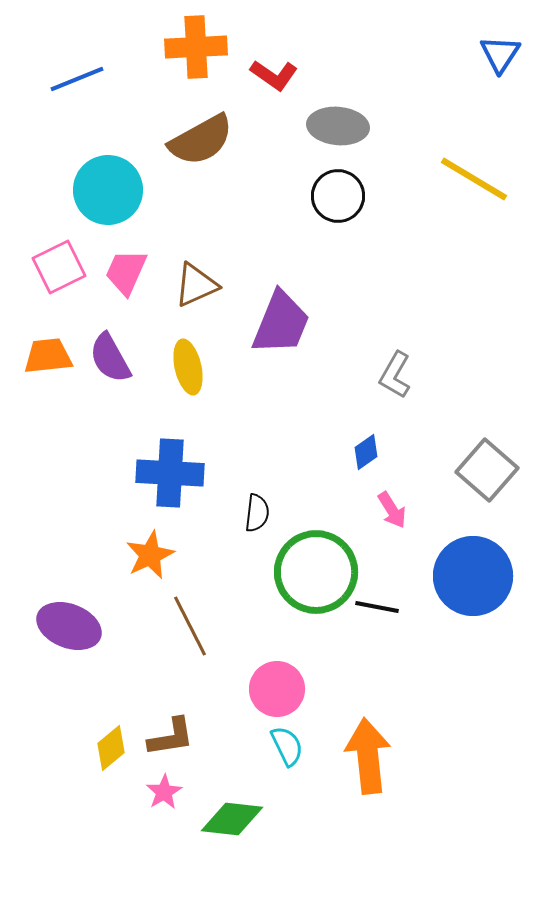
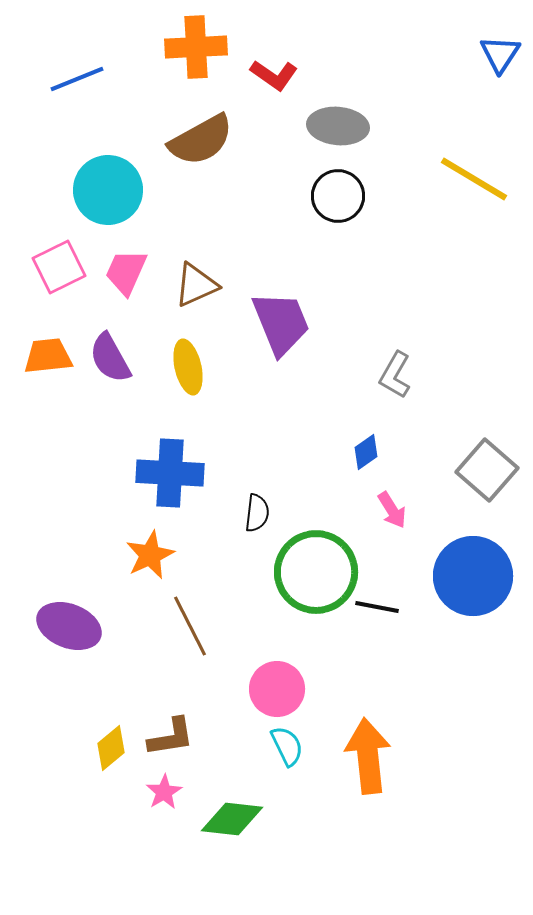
purple trapezoid: rotated 44 degrees counterclockwise
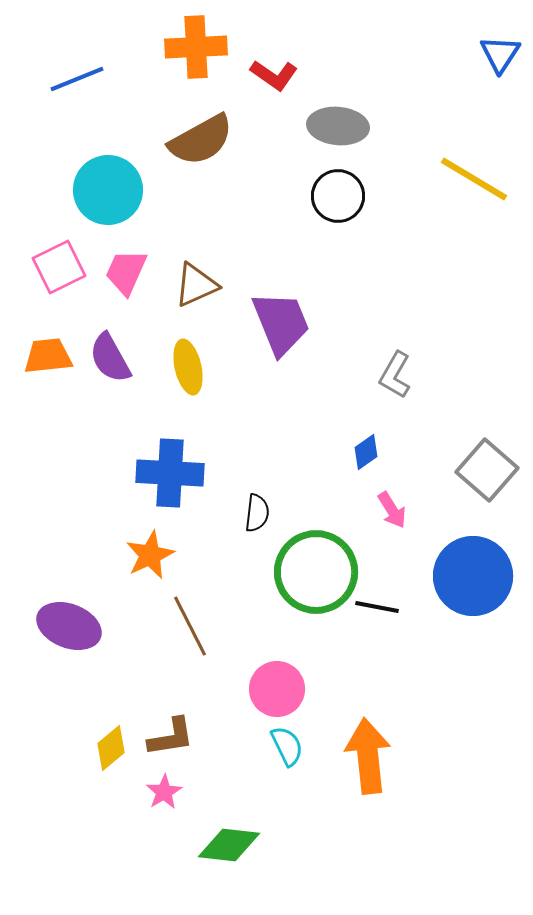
green diamond: moved 3 px left, 26 px down
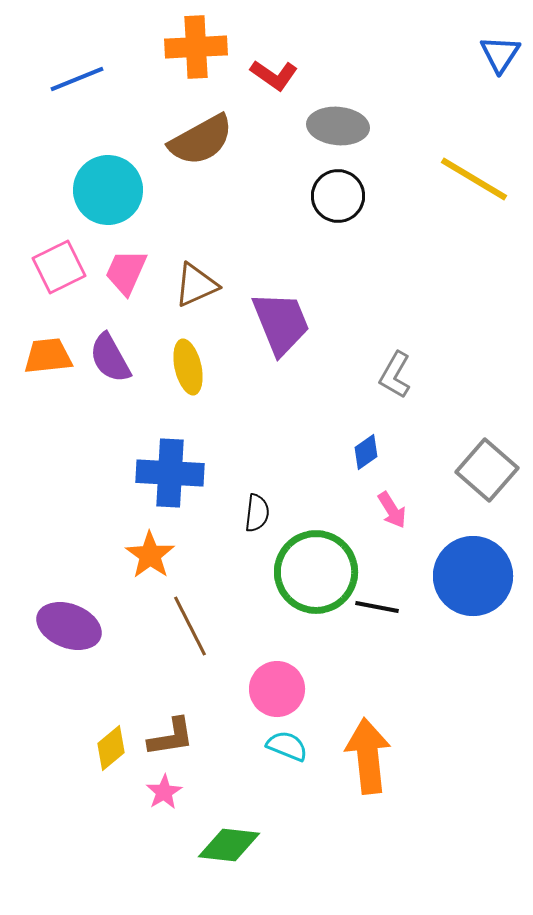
orange star: rotated 12 degrees counterclockwise
cyan semicircle: rotated 42 degrees counterclockwise
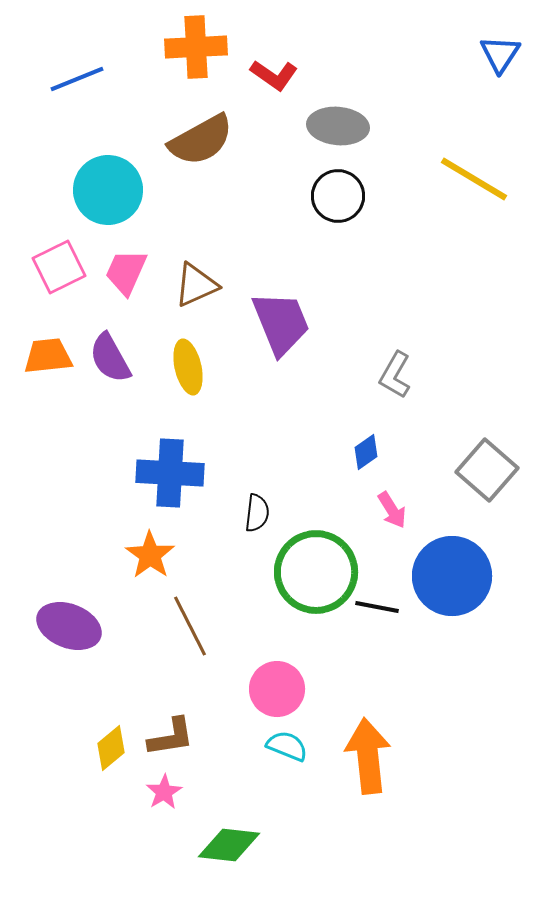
blue circle: moved 21 px left
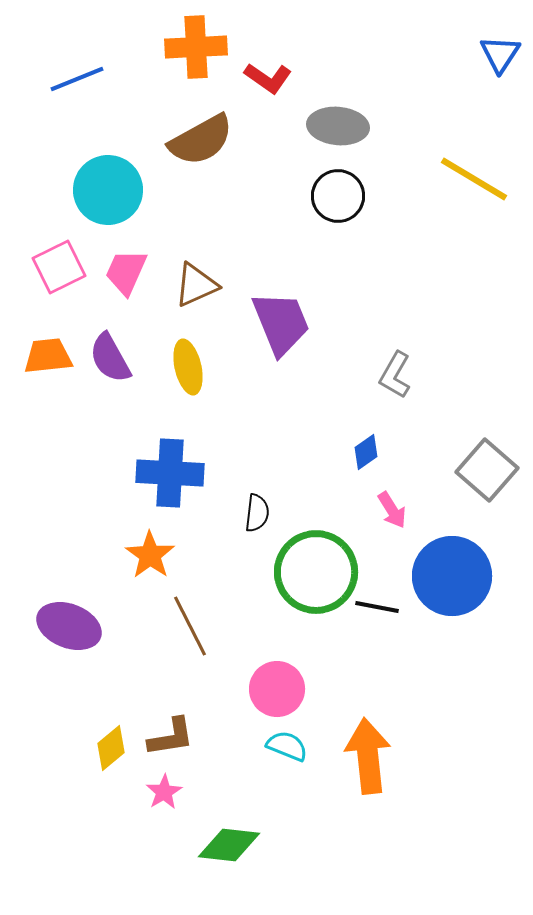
red L-shape: moved 6 px left, 3 px down
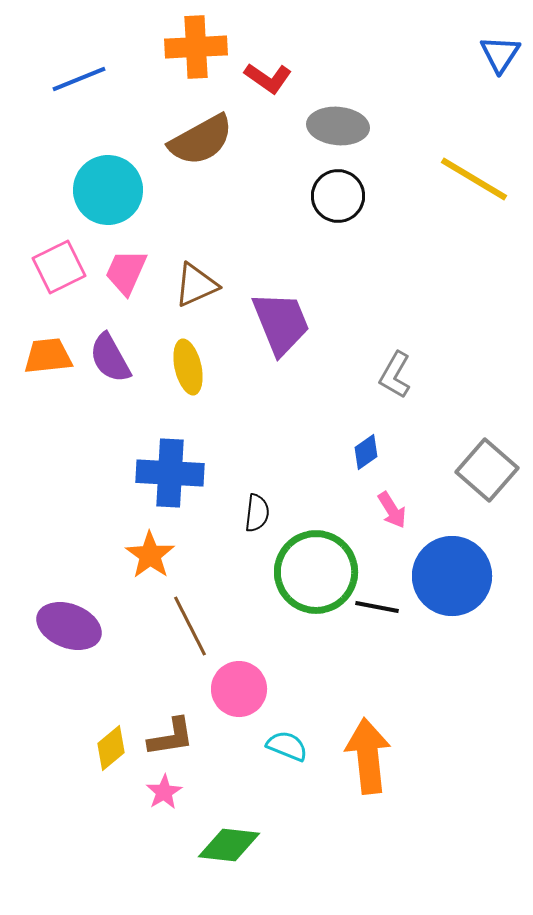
blue line: moved 2 px right
pink circle: moved 38 px left
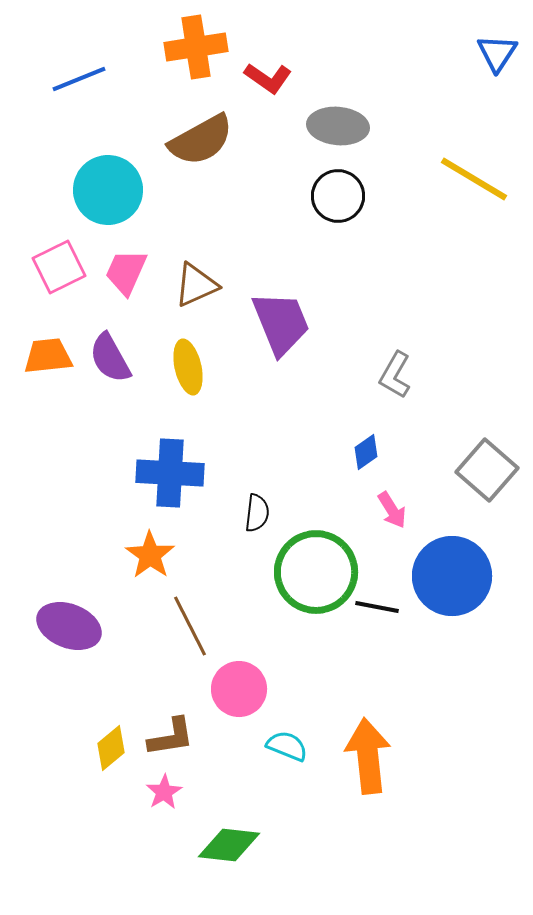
orange cross: rotated 6 degrees counterclockwise
blue triangle: moved 3 px left, 1 px up
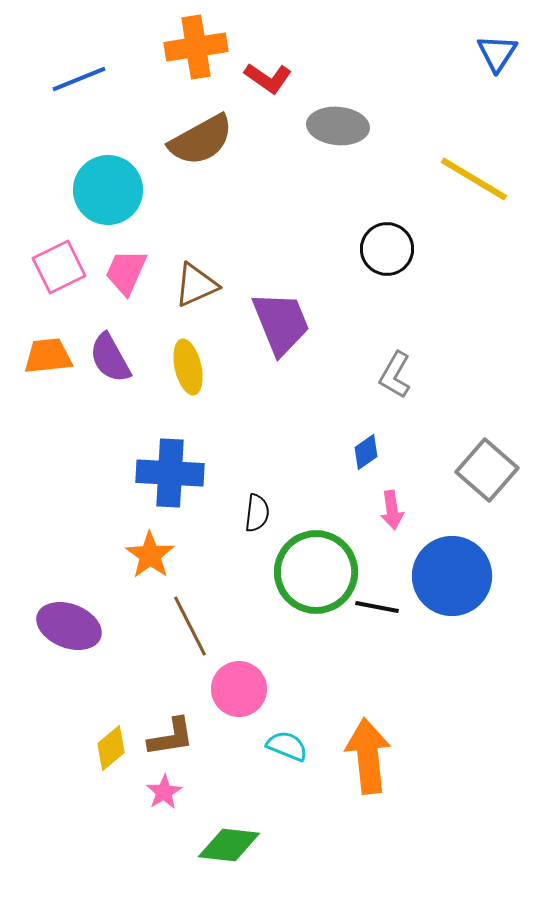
black circle: moved 49 px right, 53 px down
pink arrow: rotated 24 degrees clockwise
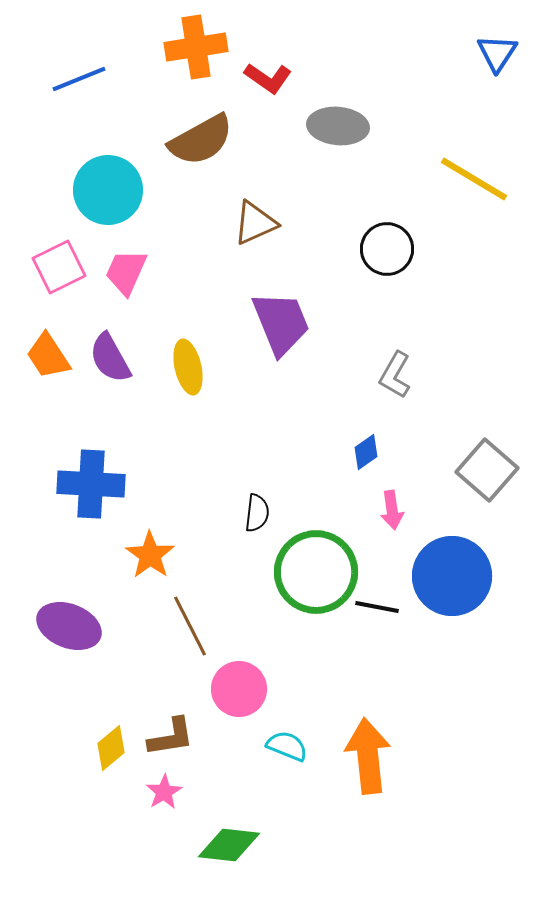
brown triangle: moved 59 px right, 62 px up
orange trapezoid: rotated 117 degrees counterclockwise
blue cross: moved 79 px left, 11 px down
